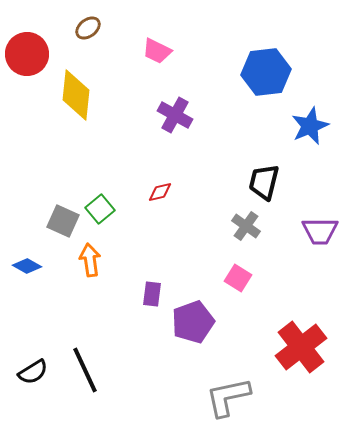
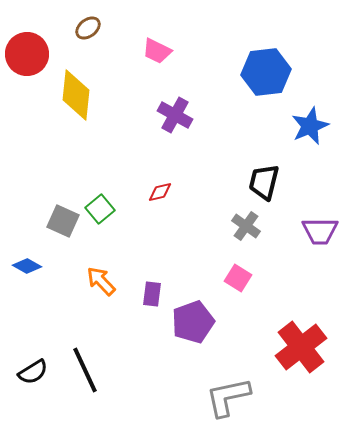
orange arrow: moved 11 px right, 21 px down; rotated 36 degrees counterclockwise
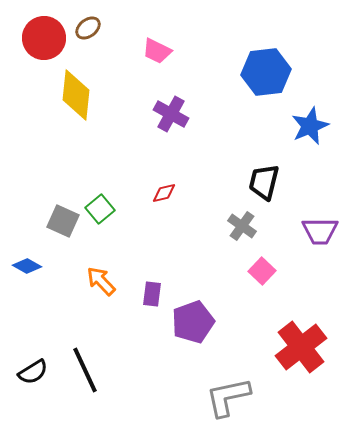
red circle: moved 17 px right, 16 px up
purple cross: moved 4 px left, 1 px up
red diamond: moved 4 px right, 1 px down
gray cross: moved 4 px left
pink square: moved 24 px right, 7 px up; rotated 12 degrees clockwise
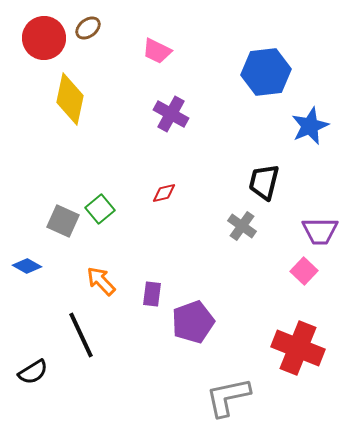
yellow diamond: moved 6 px left, 4 px down; rotated 6 degrees clockwise
pink square: moved 42 px right
red cross: moved 3 px left, 1 px down; rotated 30 degrees counterclockwise
black line: moved 4 px left, 35 px up
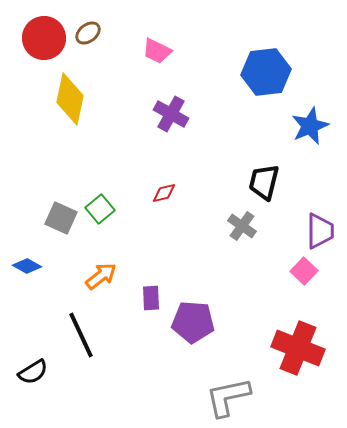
brown ellipse: moved 5 px down
gray square: moved 2 px left, 3 px up
purple trapezoid: rotated 90 degrees counterclockwise
orange arrow: moved 5 px up; rotated 96 degrees clockwise
purple rectangle: moved 1 px left, 4 px down; rotated 10 degrees counterclockwise
purple pentagon: rotated 24 degrees clockwise
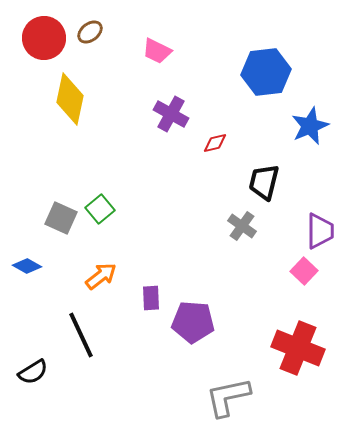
brown ellipse: moved 2 px right, 1 px up
red diamond: moved 51 px right, 50 px up
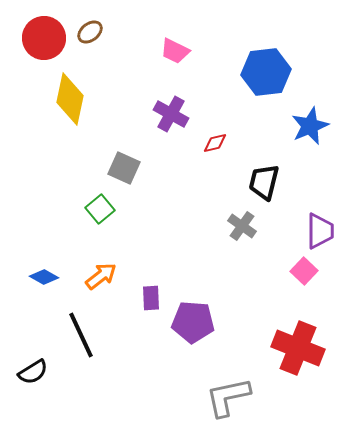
pink trapezoid: moved 18 px right
gray square: moved 63 px right, 50 px up
blue diamond: moved 17 px right, 11 px down
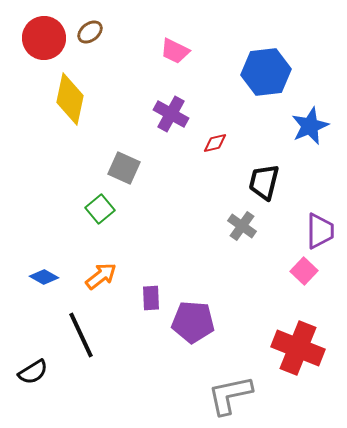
gray L-shape: moved 2 px right, 2 px up
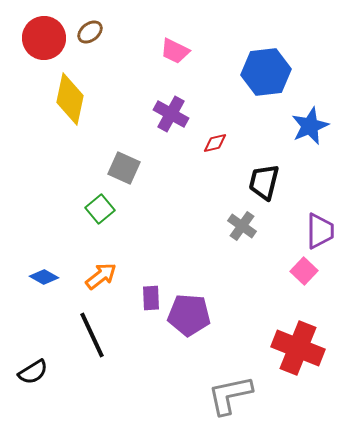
purple pentagon: moved 4 px left, 7 px up
black line: moved 11 px right
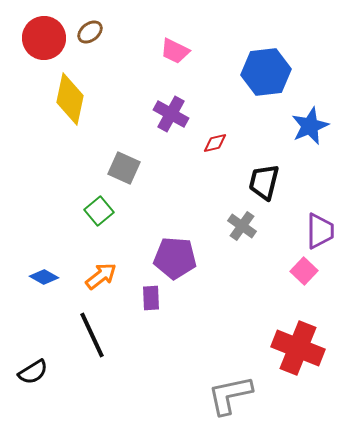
green square: moved 1 px left, 2 px down
purple pentagon: moved 14 px left, 57 px up
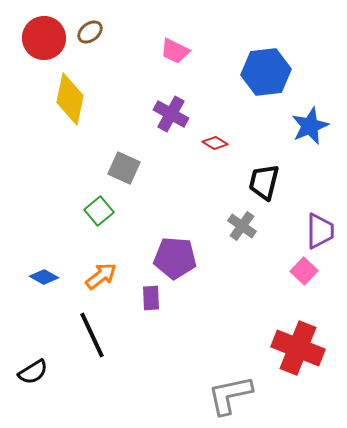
red diamond: rotated 45 degrees clockwise
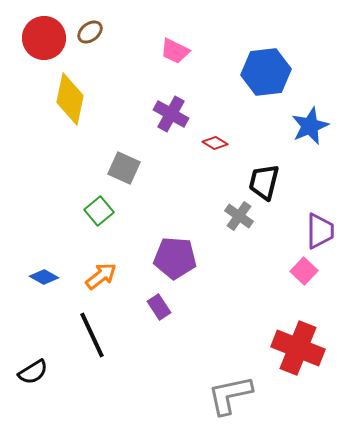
gray cross: moved 3 px left, 10 px up
purple rectangle: moved 8 px right, 9 px down; rotated 30 degrees counterclockwise
